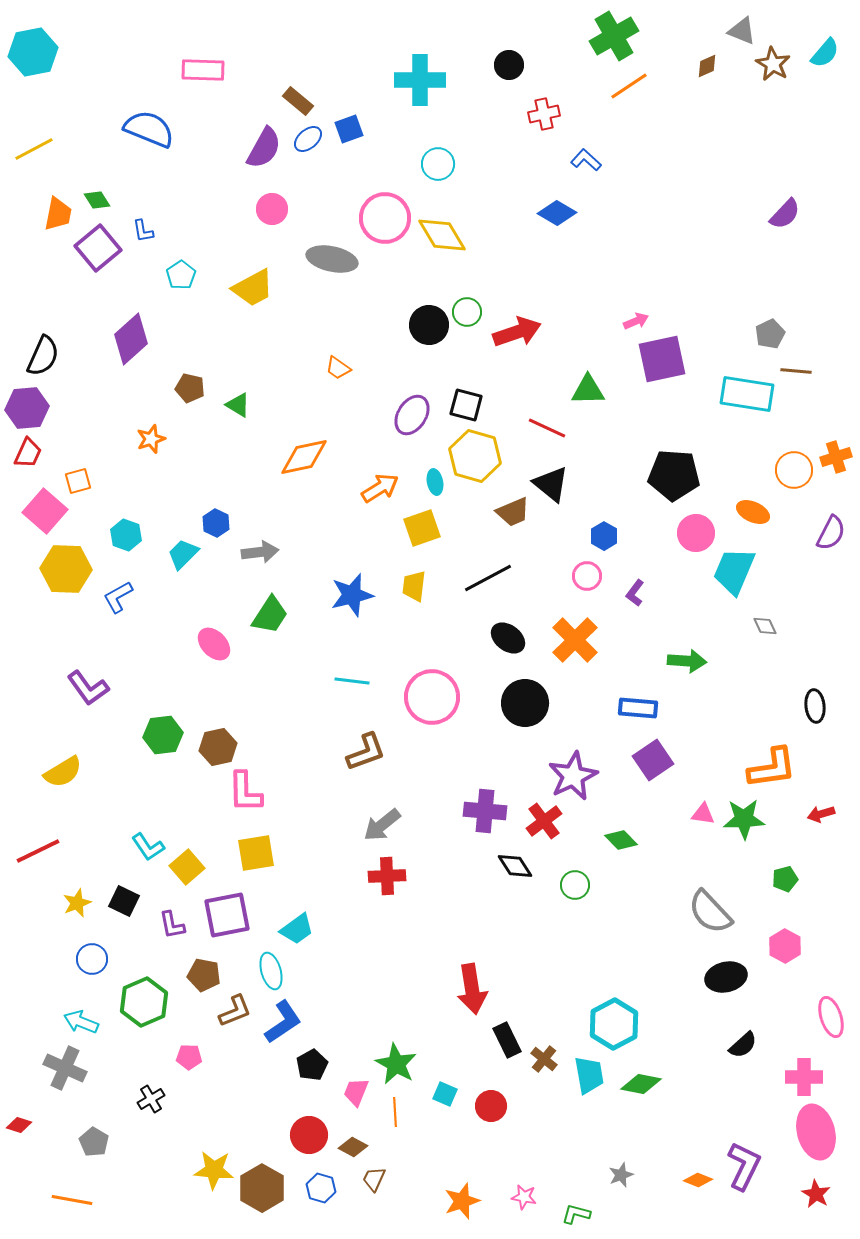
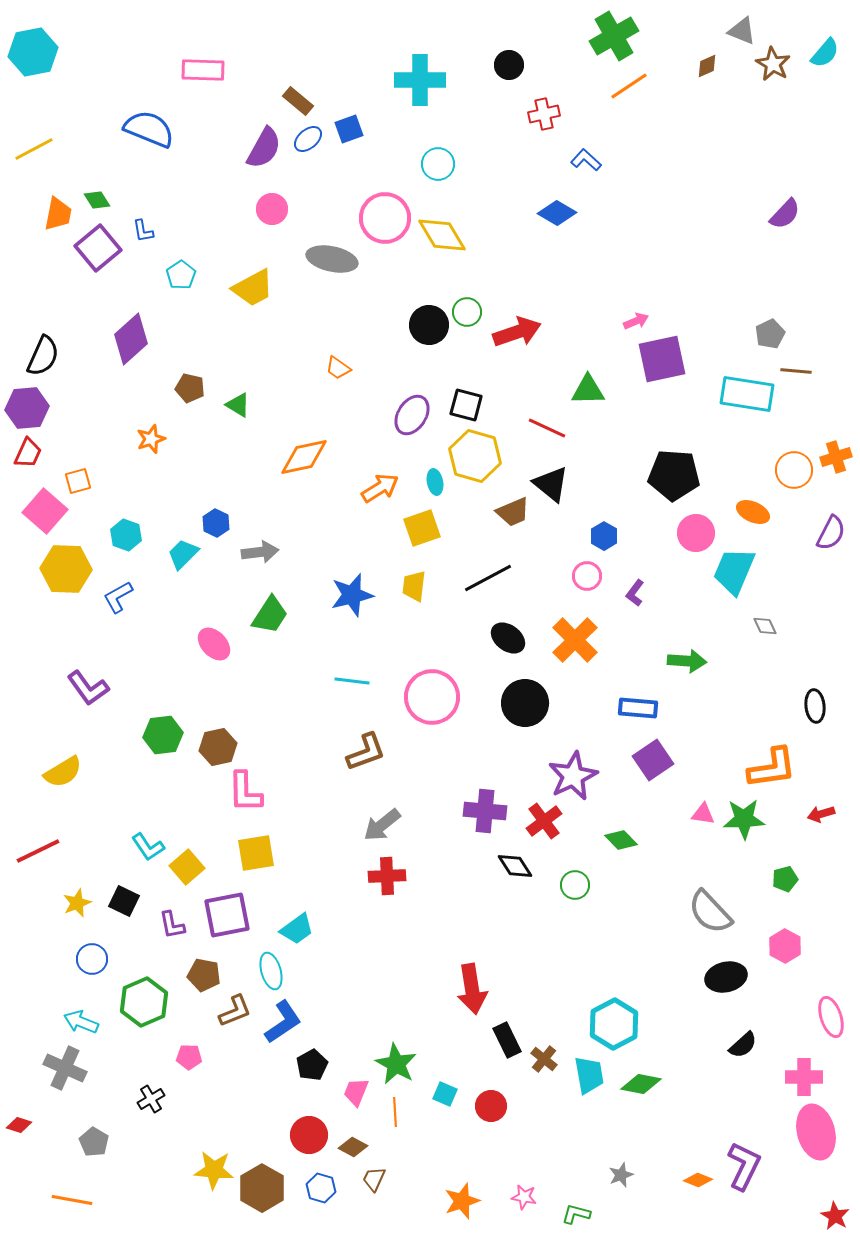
red star at (816, 1194): moved 19 px right, 22 px down
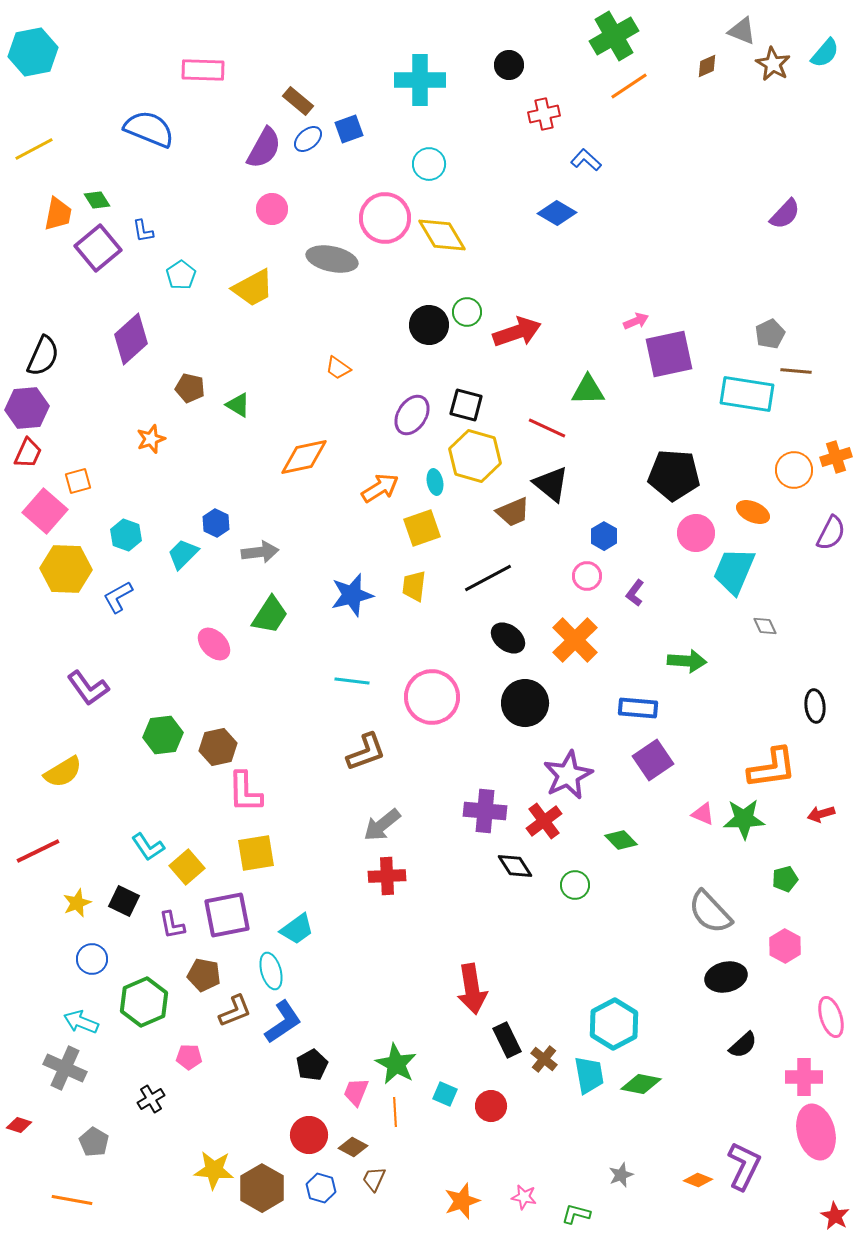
cyan circle at (438, 164): moved 9 px left
purple square at (662, 359): moved 7 px right, 5 px up
purple star at (573, 776): moved 5 px left, 1 px up
pink triangle at (703, 814): rotated 15 degrees clockwise
